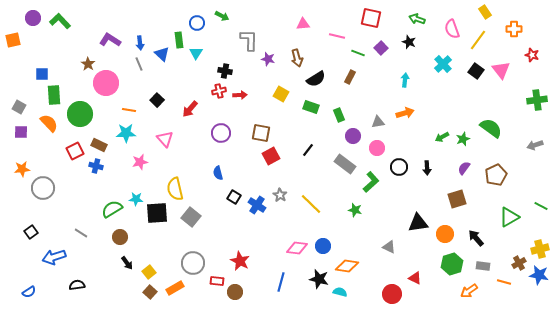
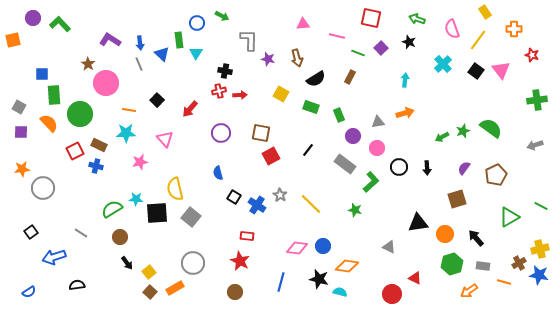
green L-shape at (60, 21): moved 3 px down
green star at (463, 139): moved 8 px up
red rectangle at (217, 281): moved 30 px right, 45 px up
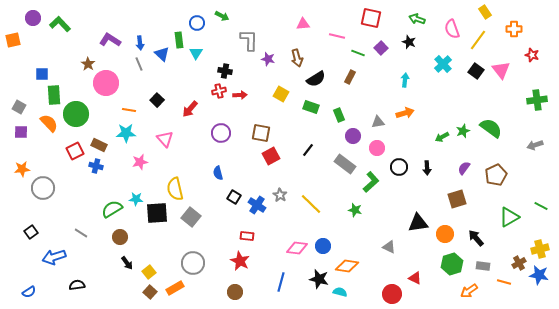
green circle at (80, 114): moved 4 px left
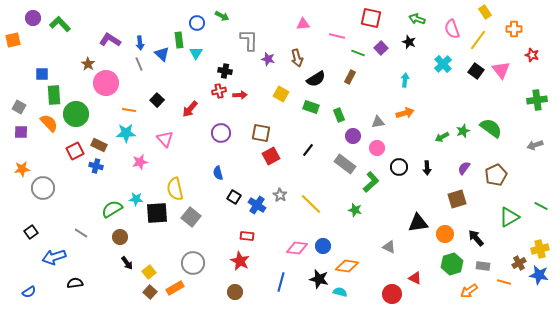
black semicircle at (77, 285): moved 2 px left, 2 px up
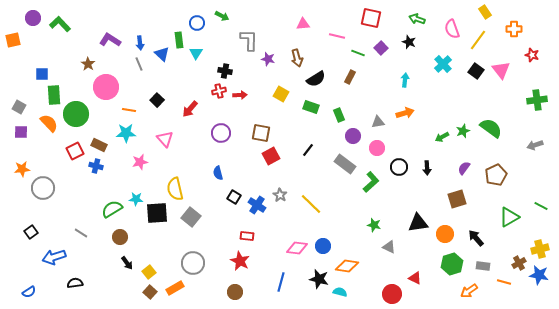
pink circle at (106, 83): moved 4 px down
green star at (355, 210): moved 19 px right, 15 px down
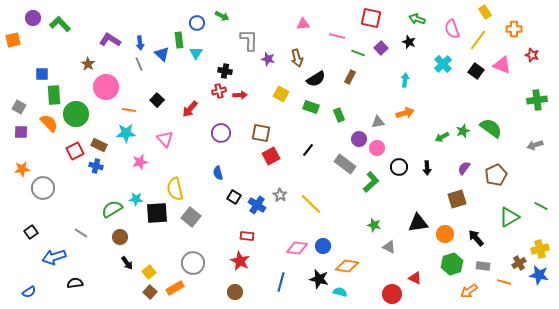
pink triangle at (501, 70): moved 1 px right, 5 px up; rotated 30 degrees counterclockwise
purple circle at (353, 136): moved 6 px right, 3 px down
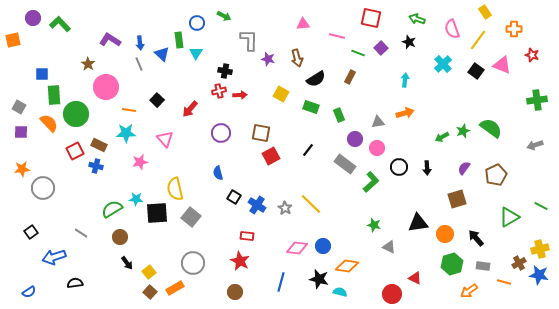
green arrow at (222, 16): moved 2 px right
purple circle at (359, 139): moved 4 px left
gray star at (280, 195): moved 5 px right, 13 px down
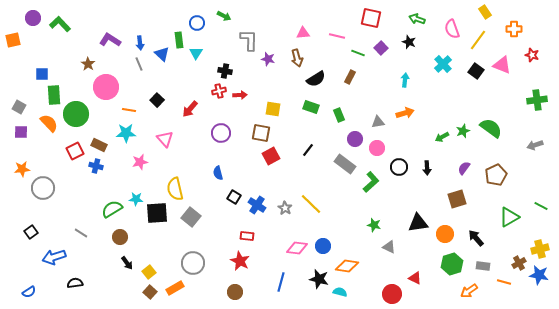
pink triangle at (303, 24): moved 9 px down
yellow square at (281, 94): moved 8 px left, 15 px down; rotated 21 degrees counterclockwise
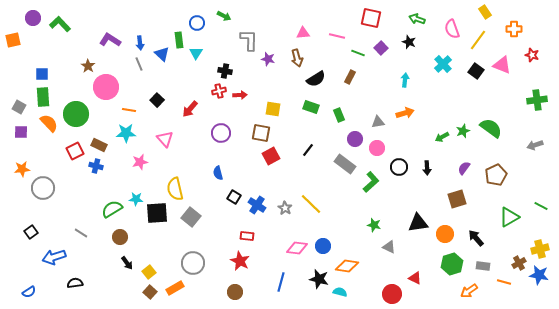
brown star at (88, 64): moved 2 px down
green rectangle at (54, 95): moved 11 px left, 2 px down
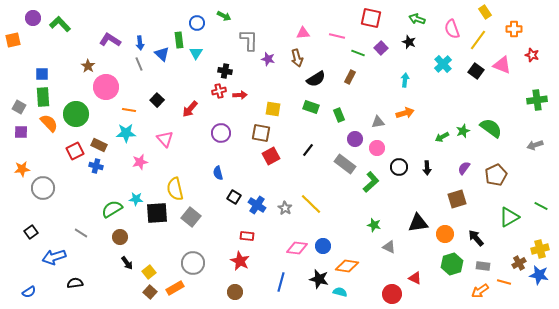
orange arrow at (469, 291): moved 11 px right
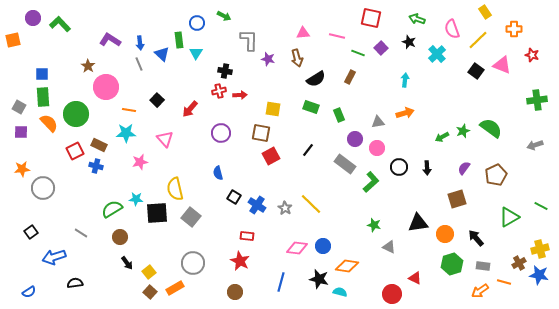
yellow line at (478, 40): rotated 10 degrees clockwise
cyan cross at (443, 64): moved 6 px left, 10 px up
